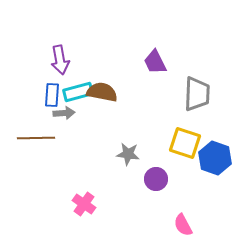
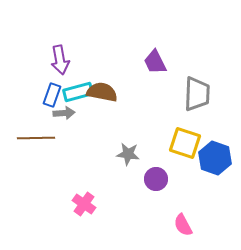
blue rectangle: rotated 15 degrees clockwise
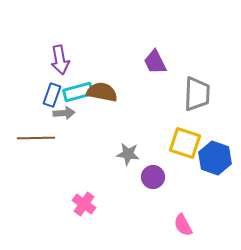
purple circle: moved 3 px left, 2 px up
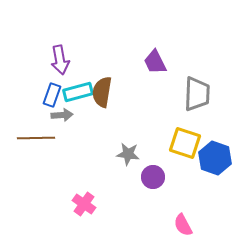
brown semicircle: rotated 92 degrees counterclockwise
gray arrow: moved 2 px left, 2 px down
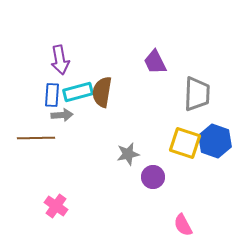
blue rectangle: rotated 15 degrees counterclockwise
gray star: rotated 20 degrees counterclockwise
blue hexagon: moved 17 px up
pink cross: moved 28 px left, 2 px down
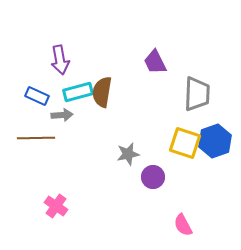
blue rectangle: moved 15 px left, 1 px down; rotated 70 degrees counterclockwise
blue hexagon: rotated 20 degrees clockwise
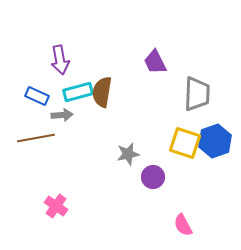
brown line: rotated 9 degrees counterclockwise
